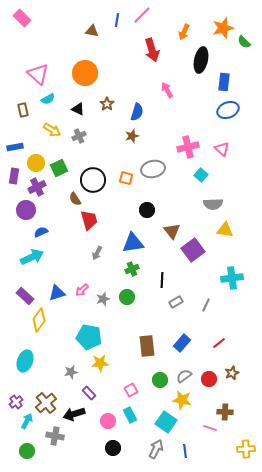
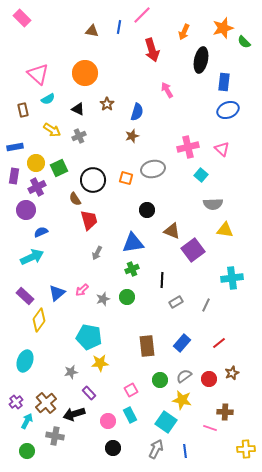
blue line at (117, 20): moved 2 px right, 7 px down
brown triangle at (172, 231): rotated 30 degrees counterclockwise
blue triangle at (57, 293): rotated 24 degrees counterclockwise
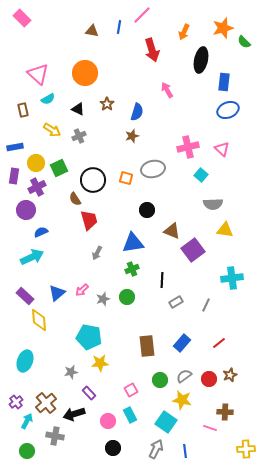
yellow diamond at (39, 320): rotated 40 degrees counterclockwise
brown star at (232, 373): moved 2 px left, 2 px down
